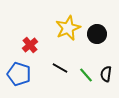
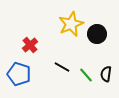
yellow star: moved 3 px right, 4 px up
black line: moved 2 px right, 1 px up
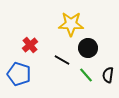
yellow star: rotated 25 degrees clockwise
black circle: moved 9 px left, 14 px down
black line: moved 7 px up
black semicircle: moved 2 px right, 1 px down
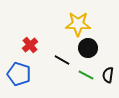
yellow star: moved 7 px right
green line: rotated 21 degrees counterclockwise
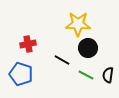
red cross: moved 2 px left, 1 px up; rotated 28 degrees clockwise
blue pentagon: moved 2 px right
